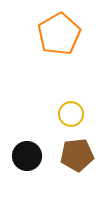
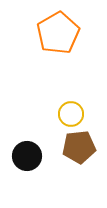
orange pentagon: moved 1 px left, 1 px up
brown pentagon: moved 2 px right, 8 px up
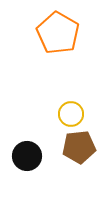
orange pentagon: rotated 12 degrees counterclockwise
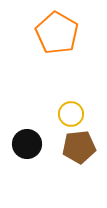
orange pentagon: moved 1 px left
black circle: moved 12 px up
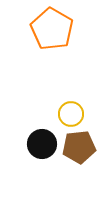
orange pentagon: moved 5 px left, 4 px up
black circle: moved 15 px right
